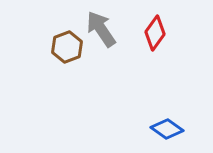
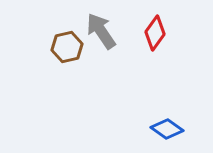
gray arrow: moved 2 px down
brown hexagon: rotated 8 degrees clockwise
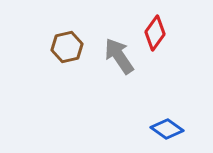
gray arrow: moved 18 px right, 25 px down
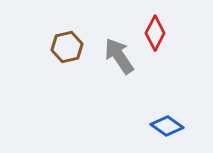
red diamond: rotated 8 degrees counterclockwise
blue diamond: moved 3 px up
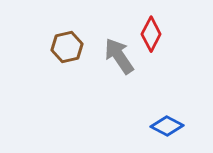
red diamond: moved 4 px left, 1 px down
blue diamond: rotated 8 degrees counterclockwise
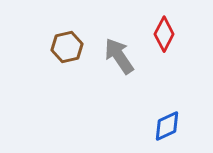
red diamond: moved 13 px right
blue diamond: rotated 52 degrees counterclockwise
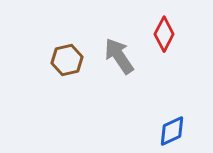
brown hexagon: moved 13 px down
blue diamond: moved 5 px right, 5 px down
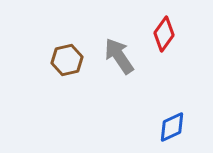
red diamond: rotated 8 degrees clockwise
blue diamond: moved 4 px up
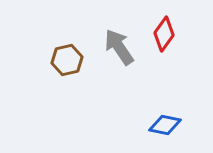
gray arrow: moved 9 px up
blue diamond: moved 7 px left, 2 px up; rotated 36 degrees clockwise
